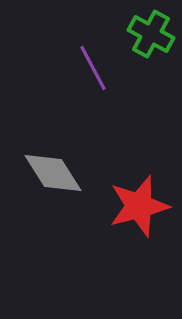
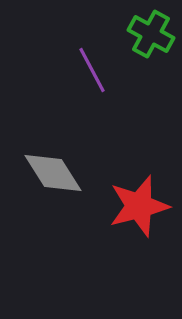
purple line: moved 1 px left, 2 px down
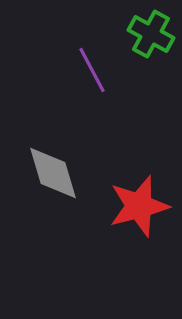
gray diamond: rotated 16 degrees clockwise
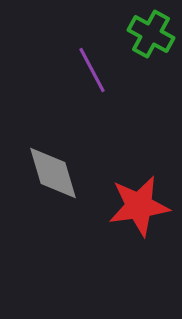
red star: rotated 6 degrees clockwise
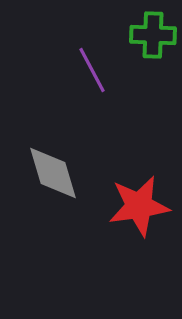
green cross: moved 2 px right, 1 px down; rotated 27 degrees counterclockwise
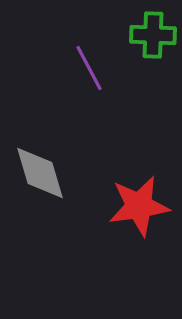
purple line: moved 3 px left, 2 px up
gray diamond: moved 13 px left
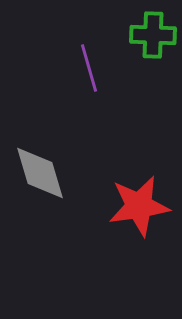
purple line: rotated 12 degrees clockwise
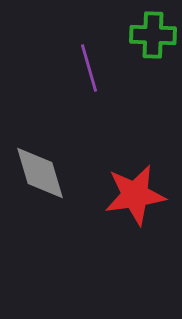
red star: moved 4 px left, 11 px up
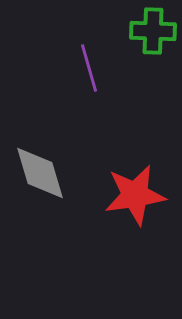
green cross: moved 4 px up
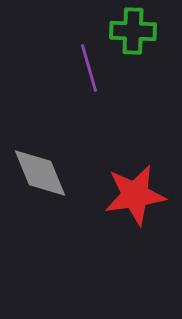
green cross: moved 20 px left
gray diamond: rotated 6 degrees counterclockwise
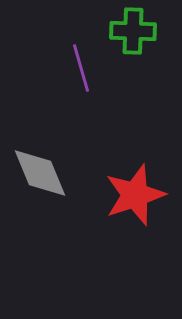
purple line: moved 8 px left
red star: rotated 10 degrees counterclockwise
